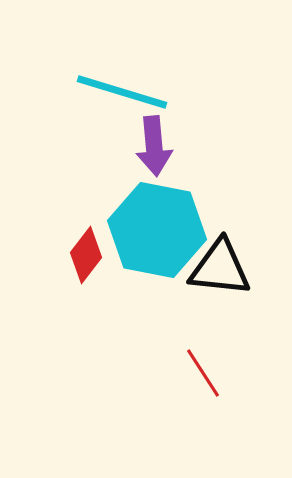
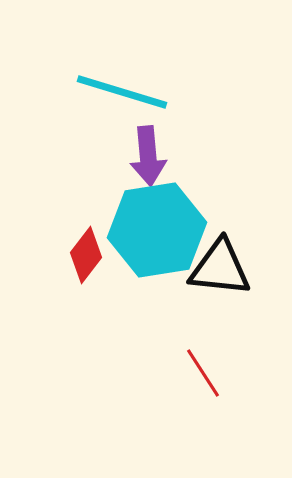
purple arrow: moved 6 px left, 10 px down
cyan hexagon: rotated 20 degrees counterclockwise
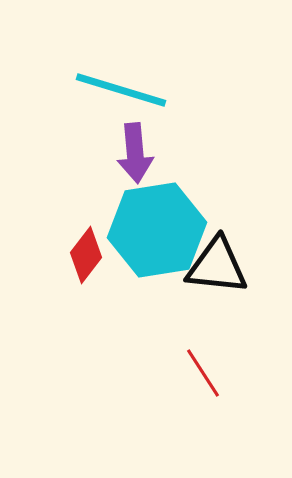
cyan line: moved 1 px left, 2 px up
purple arrow: moved 13 px left, 3 px up
black triangle: moved 3 px left, 2 px up
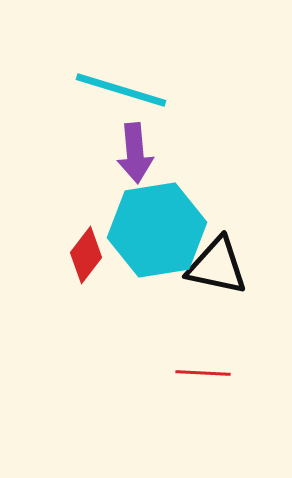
black triangle: rotated 6 degrees clockwise
red line: rotated 54 degrees counterclockwise
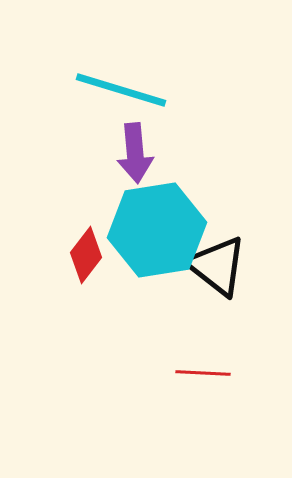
black triangle: rotated 26 degrees clockwise
